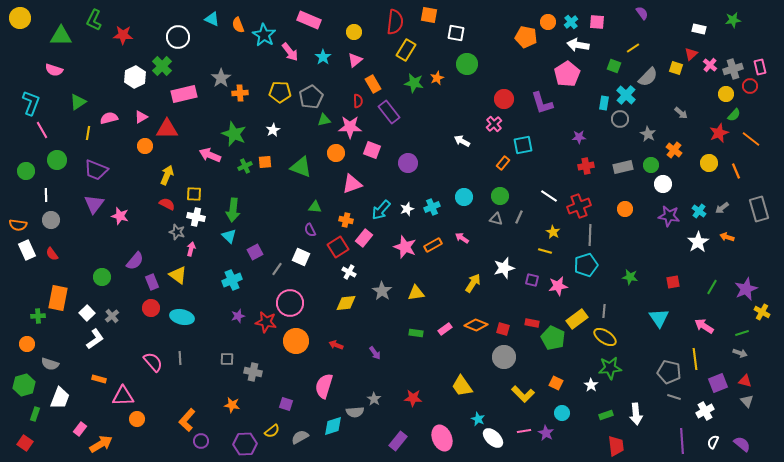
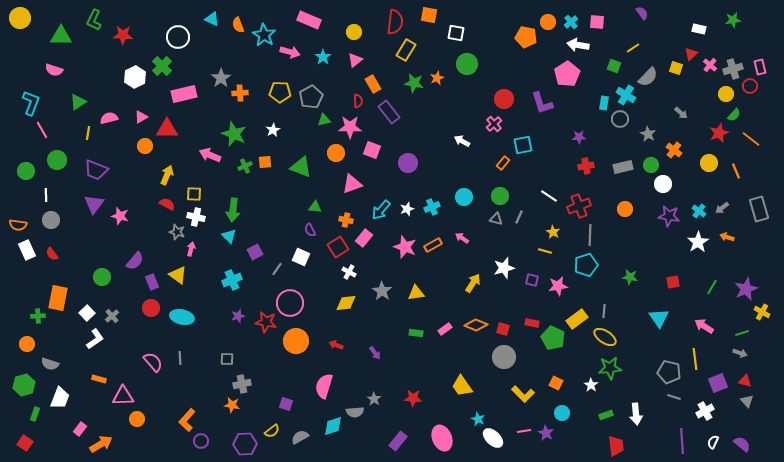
pink arrow at (290, 52): rotated 36 degrees counterclockwise
cyan cross at (626, 95): rotated 12 degrees counterclockwise
gray cross at (253, 372): moved 11 px left, 12 px down; rotated 24 degrees counterclockwise
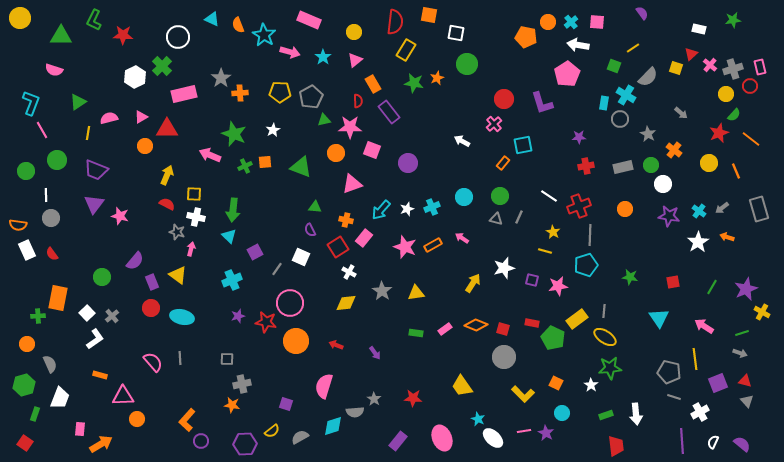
gray circle at (51, 220): moved 2 px up
gray semicircle at (50, 364): rotated 132 degrees counterclockwise
orange rectangle at (99, 379): moved 1 px right, 4 px up
white cross at (705, 411): moved 5 px left, 1 px down
pink rectangle at (80, 429): rotated 32 degrees counterclockwise
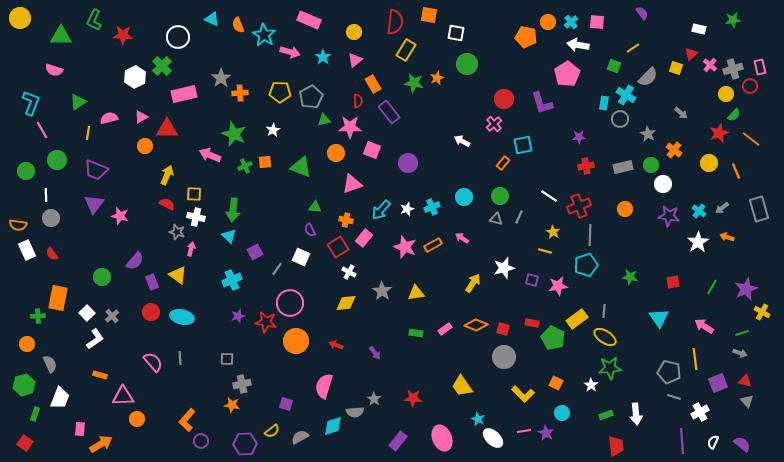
red circle at (151, 308): moved 4 px down
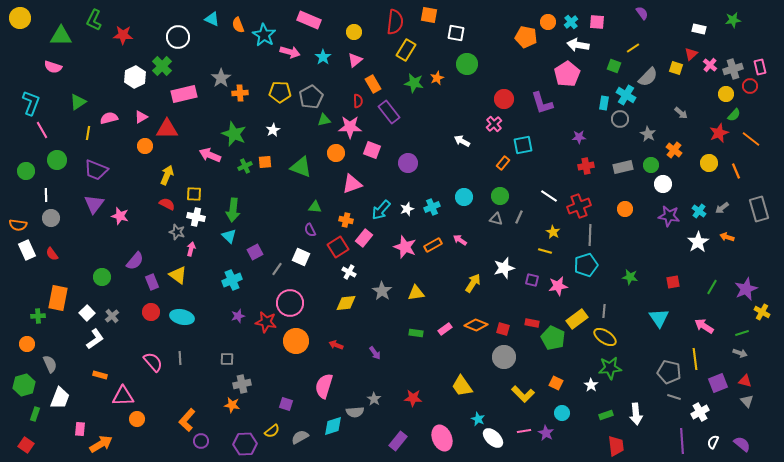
pink semicircle at (54, 70): moved 1 px left, 3 px up
pink arrow at (462, 238): moved 2 px left, 2 px down
red square at (25, 443): moved 1 px right, 2 px down
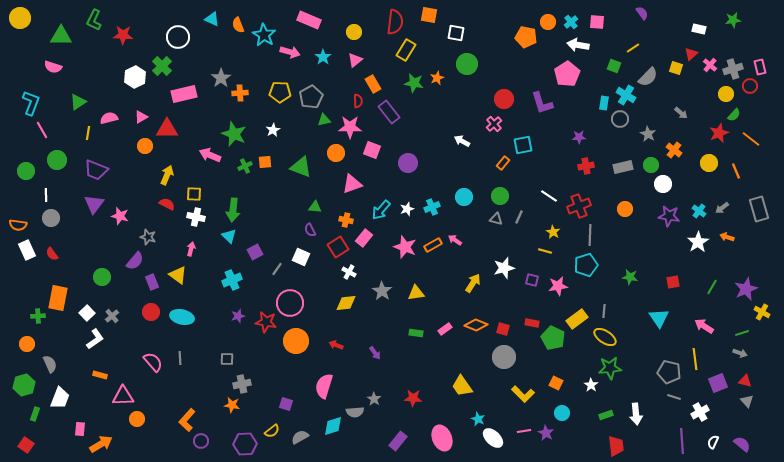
gray star at (177, 232): moved 29 px left, 5 px down
pink arrow at (460, 240): moved 5 px left
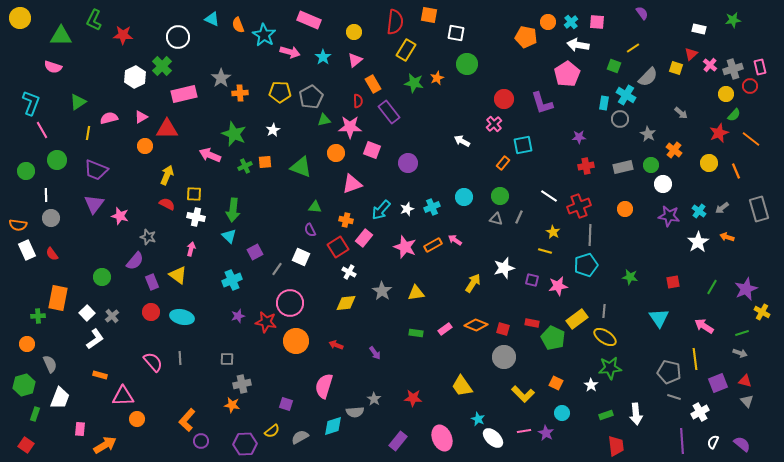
orange arrow at (101, 444): moved 4 px right, 1 px down
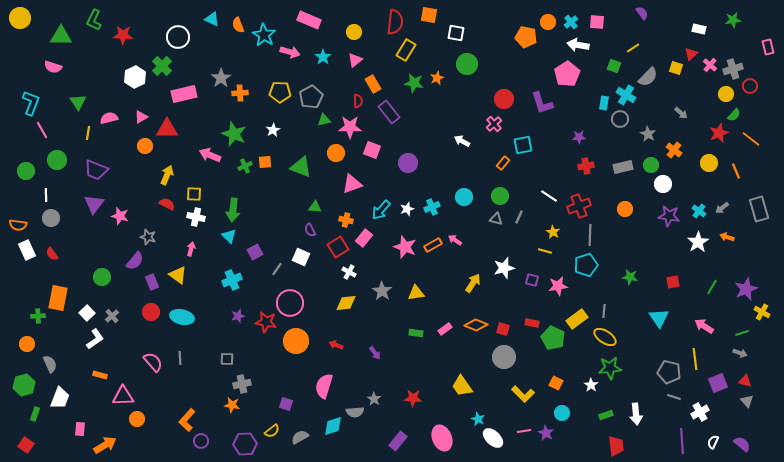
pink rectangle at (760, 67): moved 8 px right, 20 px up
green triangle at (78, 102): rotated 30 degrees counterclockwise
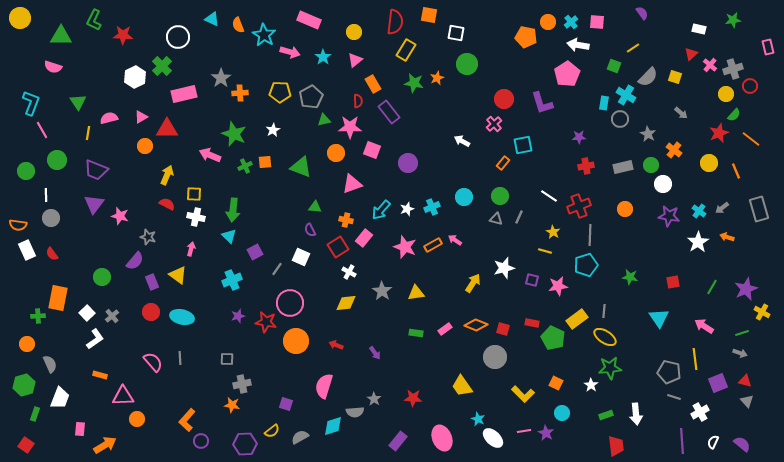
yellow square at (676, 68): moved 1 px left, 9 px down
gray circle at (504, 357): moved 9 px left
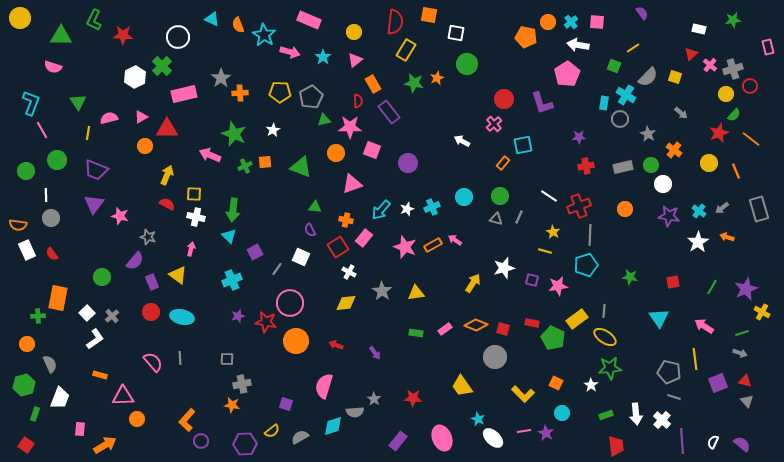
white cross at (700, 412): moved 38 px left, 8 px down; rotated 18 degrees counterclockwise
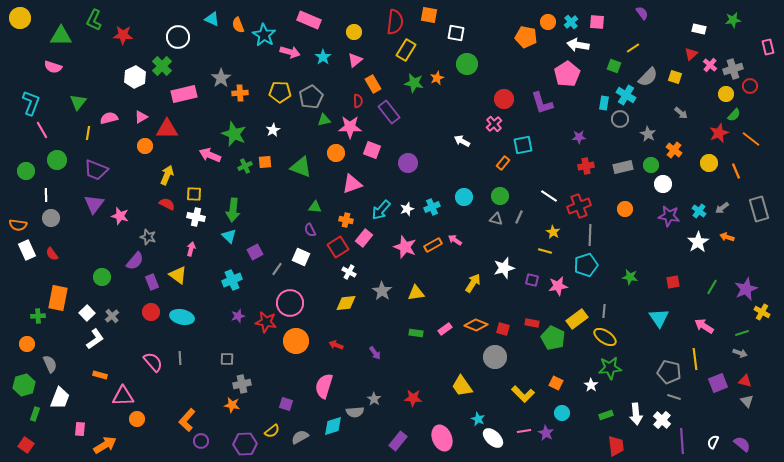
green triangle at (78, 102): rotated 12 degrees clockwise
